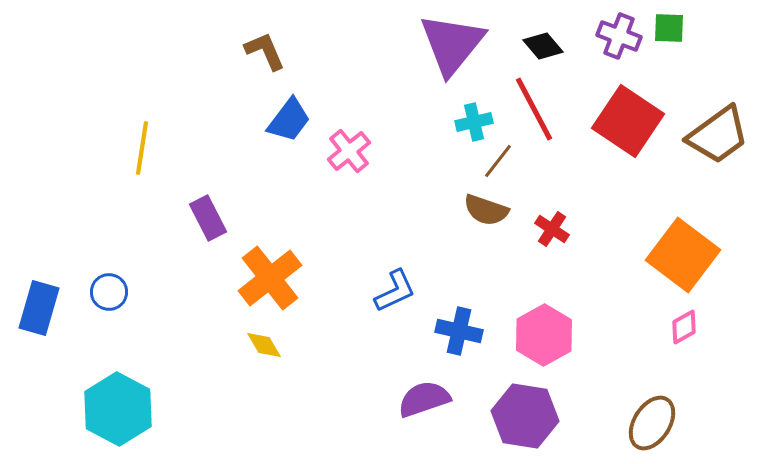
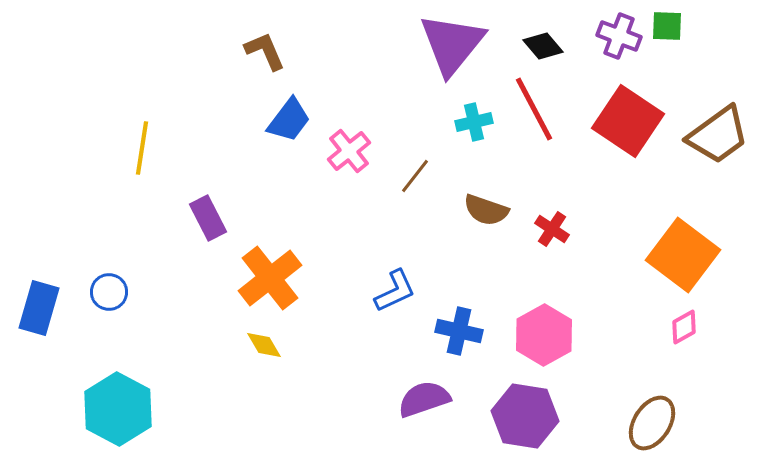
green square: moved 2 px left, 2 px up
brown line: moved 83 px left, 15 px down
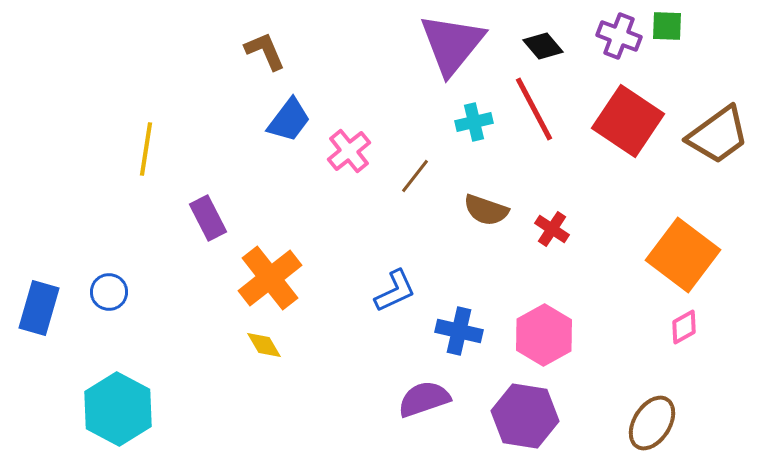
yellow line: moved 4 px right, 1 px down
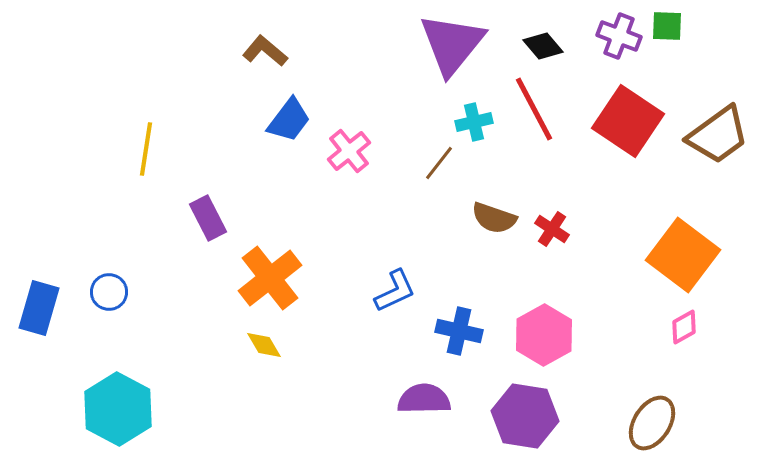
brown L-shape: rotated 27 degrees counterclockwise
brown line: moved 24 px right, 13 px up
brown semicircle: moved 8 px right, 8 px down
purple semicircle: rotated 18 degrees clockwise
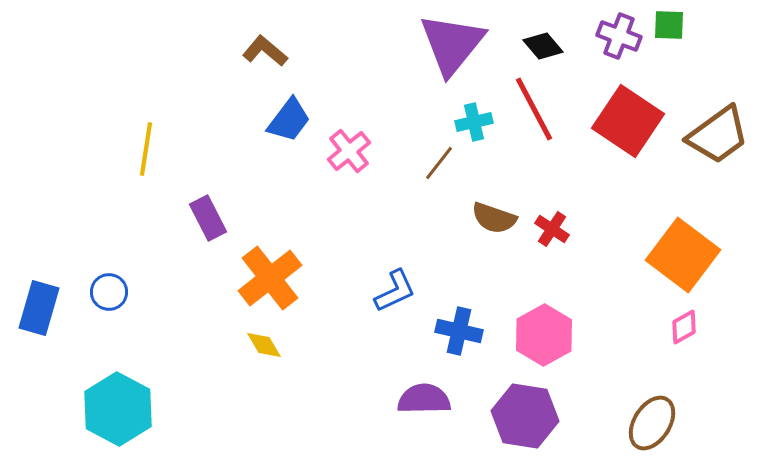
green square: moved 2 px right, 1 px up
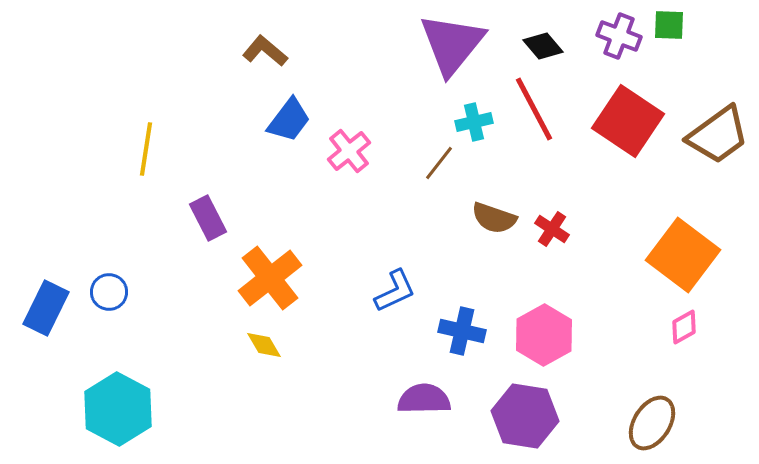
blue rectangle: moved 7 px right; rotated 10 degrees clockwise
blue cross: moved 3 px right
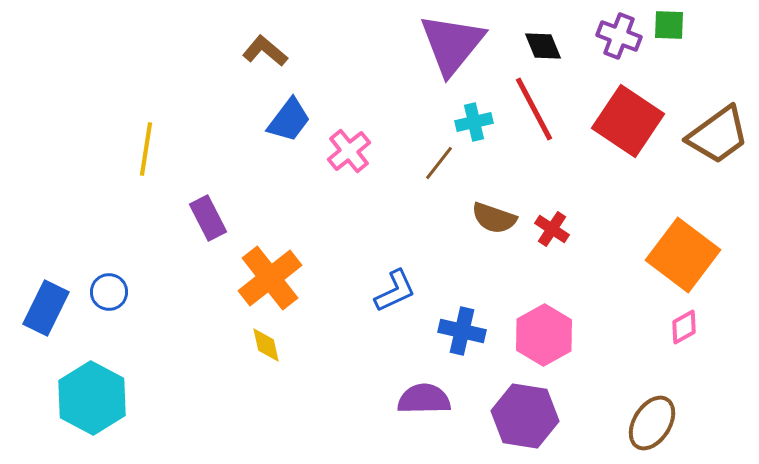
black diamond: rotated 18 degrees clockwise
yellow diamond: moved 2 px right; rotated 18 degrees clockwise
cyan hexagon: moved 26 px left, 11 px up
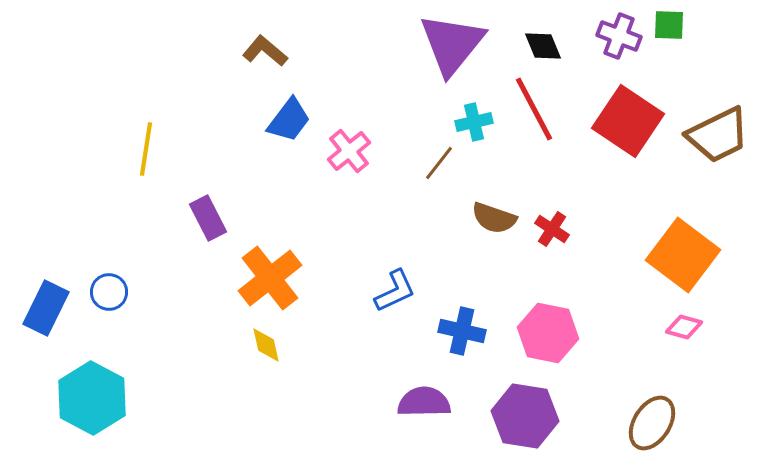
brown trapezoid: rotated 10 degrees clockwise
pink diamond: rotated 45 degrees clockwise
pink hexagon: moved 4 px right, 2 px up; rotated 20 degrees counterclockwise
purple semicircle: moved 3 px down
